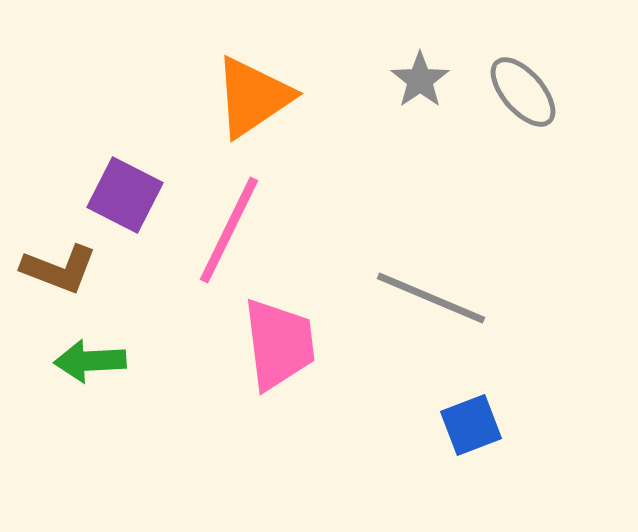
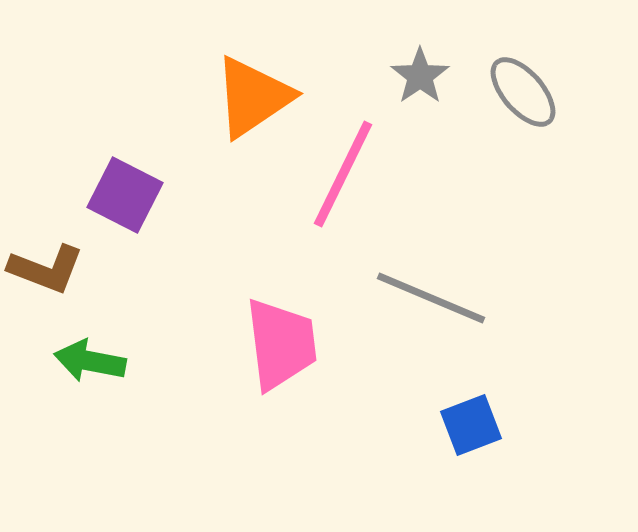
gray star: moved 4 px up
pink line: moved 114 px right, 56 px up
brown L-shape: moved 13 px left
pink trapezoid: moved 2 px right
green arrow: rotated 14 degrees clockwise
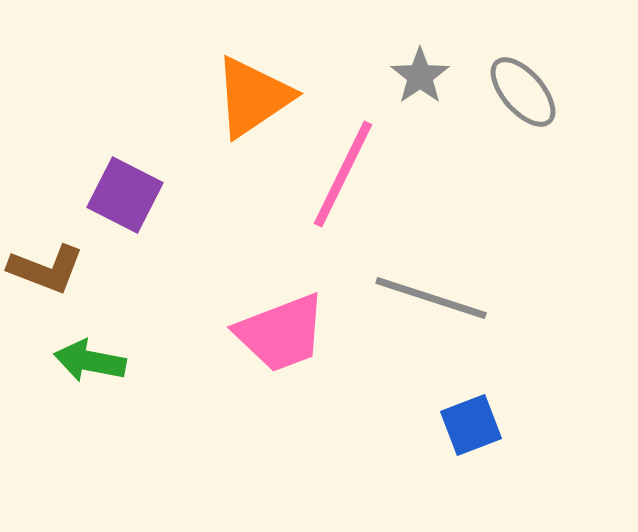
gray line: rotated 5 degrees counterclockwise
pink trapezoid: moved 11 px up; rotated 76 degrees clockwise
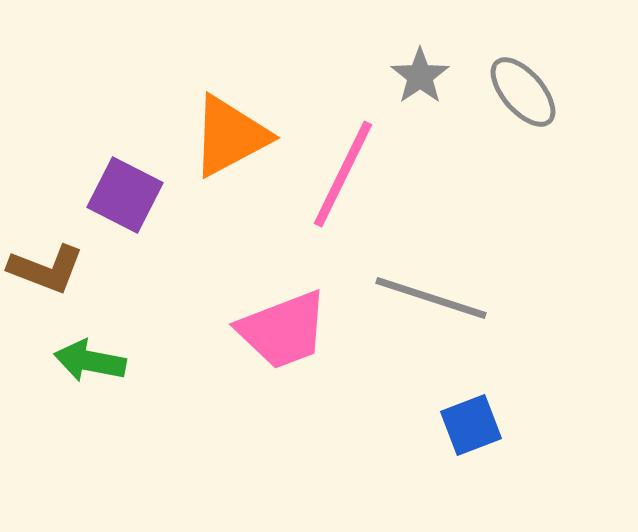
orange triangle: moved 23 px left, 39 px down; rotated 6 degrees clockwise
pink trapezoid: moved 2 px right, 3 px up
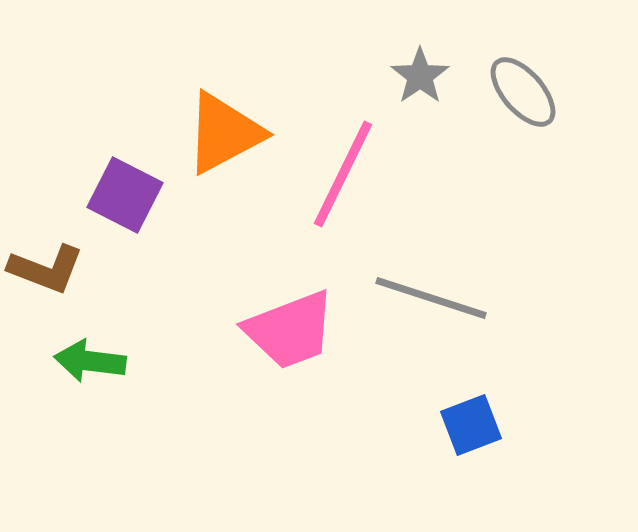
orange triangle: moved 6 px left, 3 px up
pink trapezoid: moved 7 px right
green arrow: rotated 4 degrees counterclockwise
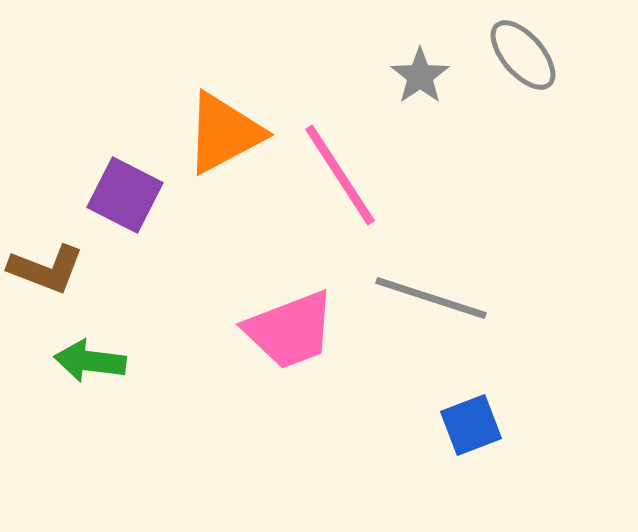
gray ellipse: moved 37 px up
pink line: moved 3 px left, 1 px down; rotated 59 degrees counterclockwise
